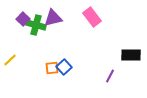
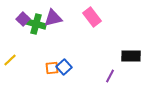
green cross: moved 1 px up
black rectangle: moved 1 px down
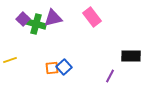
yellow line: rotated 24 degrees clockwise
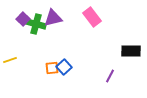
black rectangle: moved 5 px up
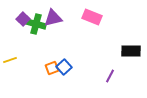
pink rectangle: rotated 30 degrees counterclockwise
orange square: rotated 16 degrees counterclockwise
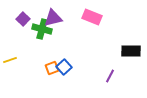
green cross: moved 6 px right, 5 px down
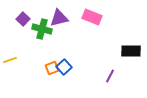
purple triangle: moved 6 px right
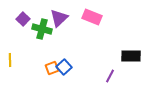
purple triangle: rotated 30 degrees counterclockwise
black rectangle: moved 5 px down
yellow line: rotated 72 degrees counterclockwise
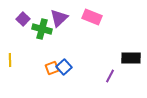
black rectangle: moved 2 px down
